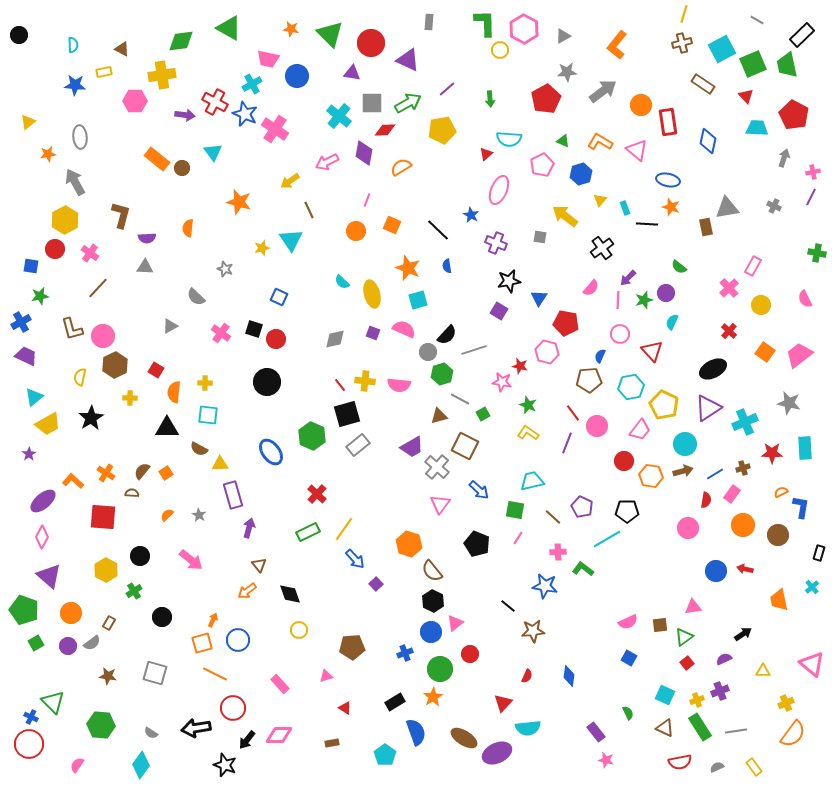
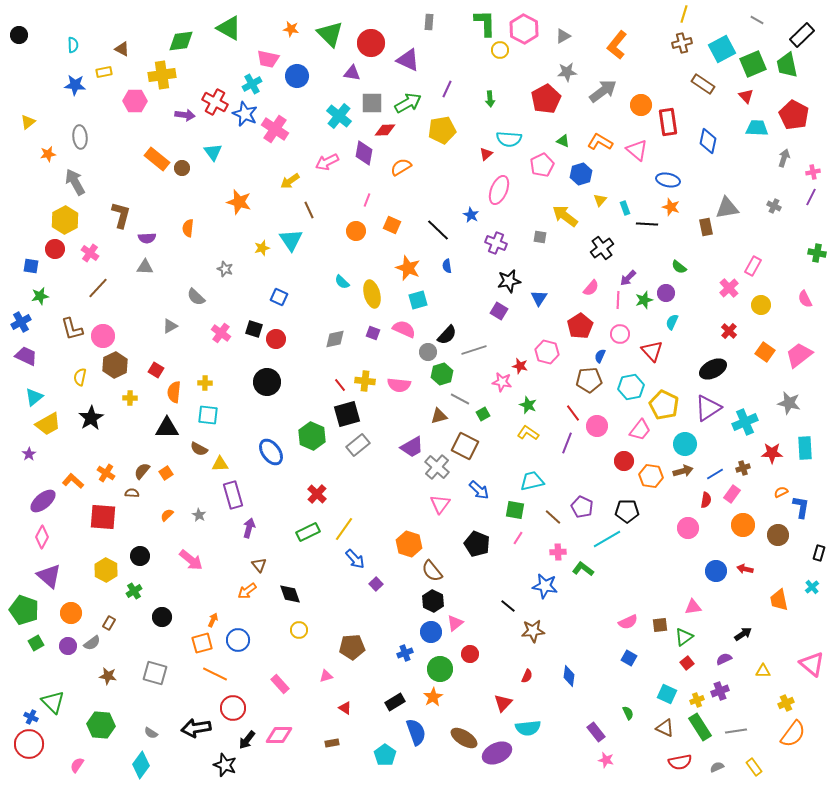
purple line at (447, 89): rotated 24 degrees counterclockwise
red pentagon at (566, 323): moved 14 px right, 3 px down; rotated 30 degrees clockwise
cyan square at (665, 695): moved 2 px right, 1 px up
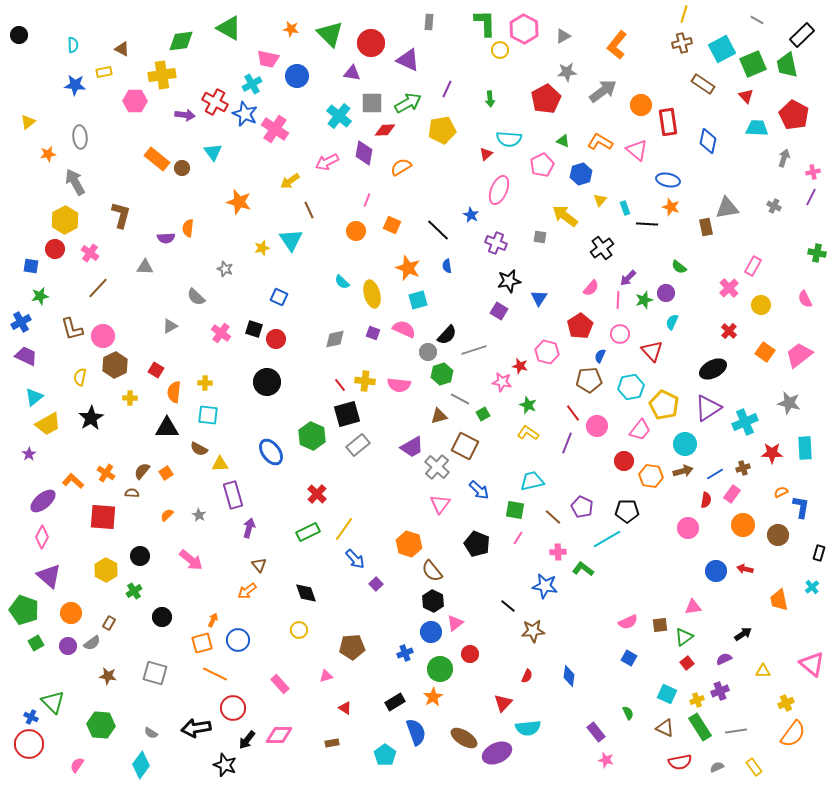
purple semicircle at (147, 238): moved 19 px right
black diamond at (290, 594): moved 16 px right, 1 px up
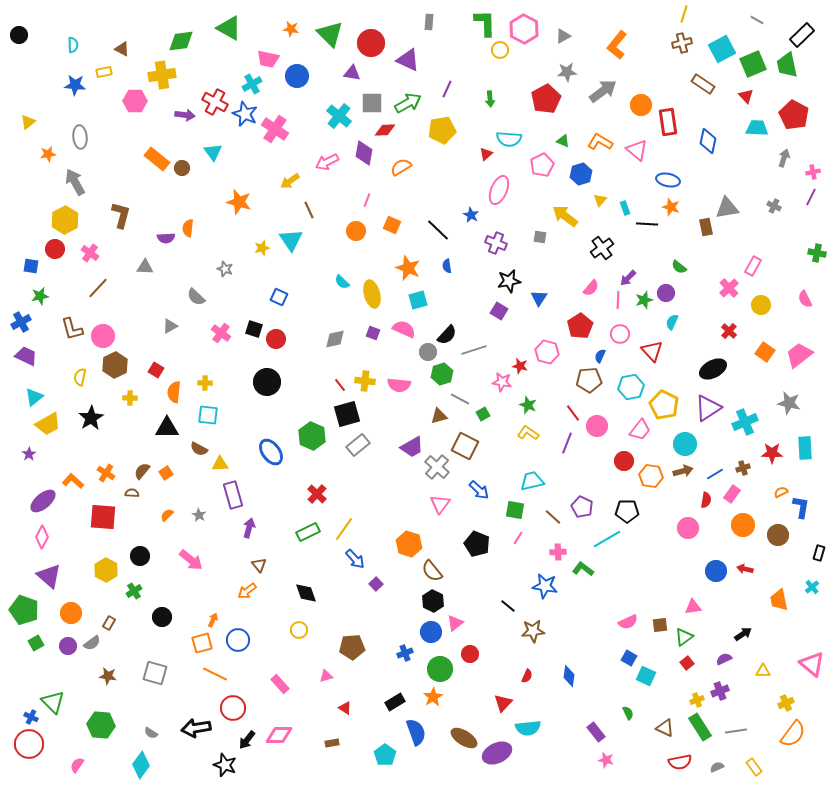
cyan square at (667, 694): moved 21 px left, 18 px up
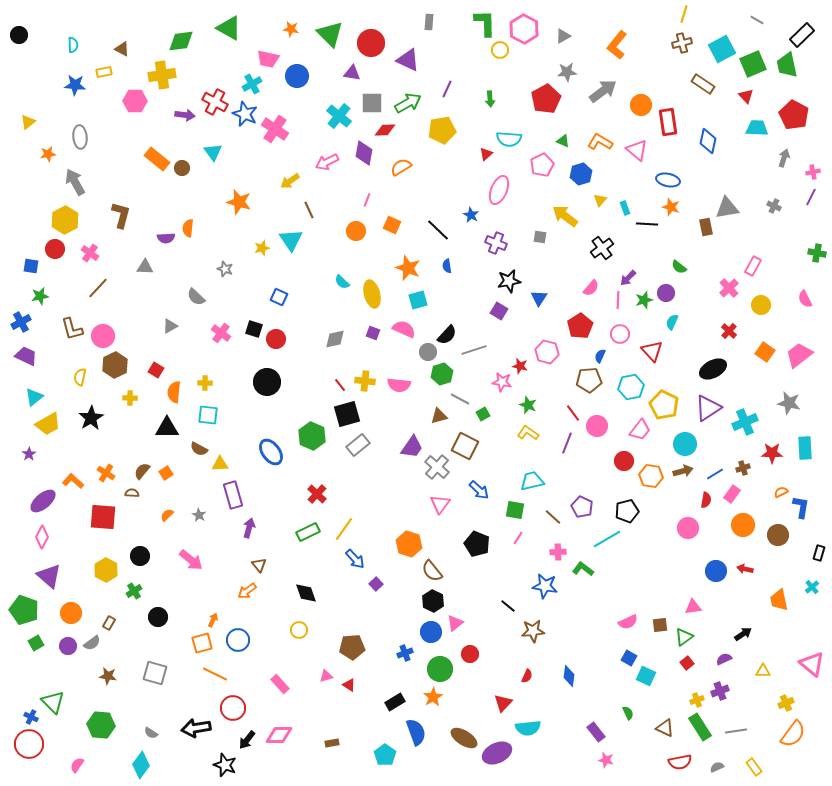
purple trapezoid at (412, 447): rotated 25 degrees counterclockwise
black pentagon at (627, 511): rotated 15 degrees counterclockwise
black circle at (162, 617): moved 4 px left
red triangle at (345, 708): moved 4 px right, 23 px up
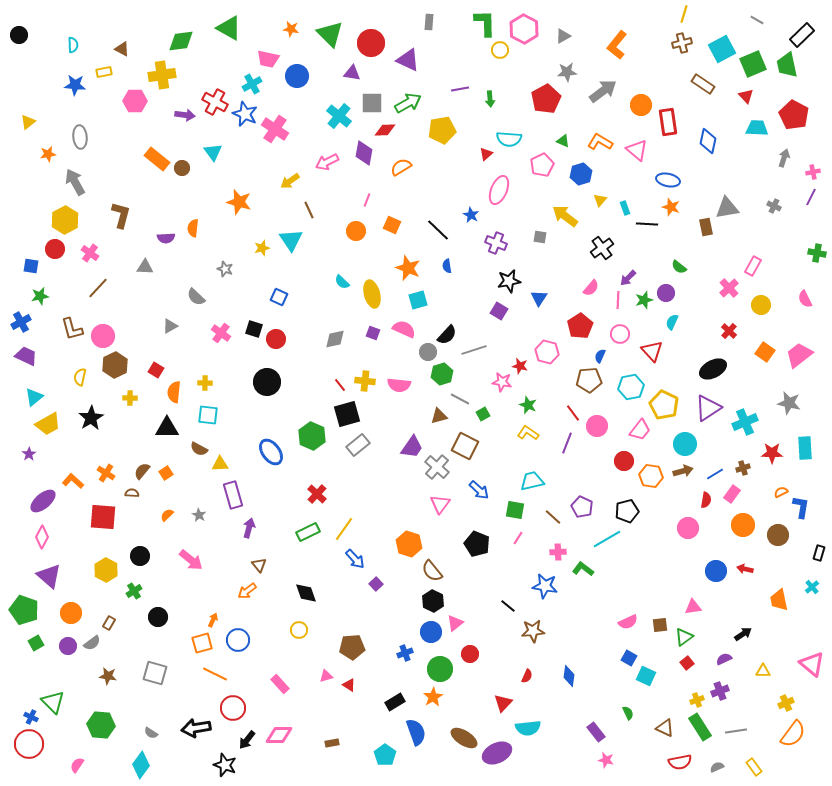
purple line at (447, 89): moved 13 px right; rotated 54 degrees clockwise
orange semicircle at (188, 228): moved 5 px right
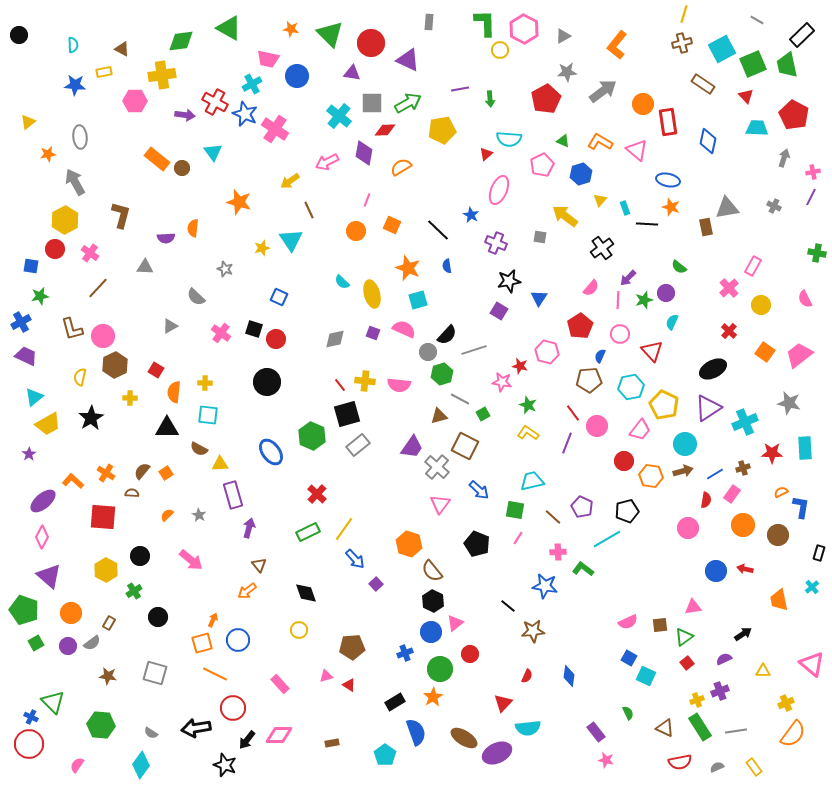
orange circle at (641, 105): moved 2 px right, 1 px up
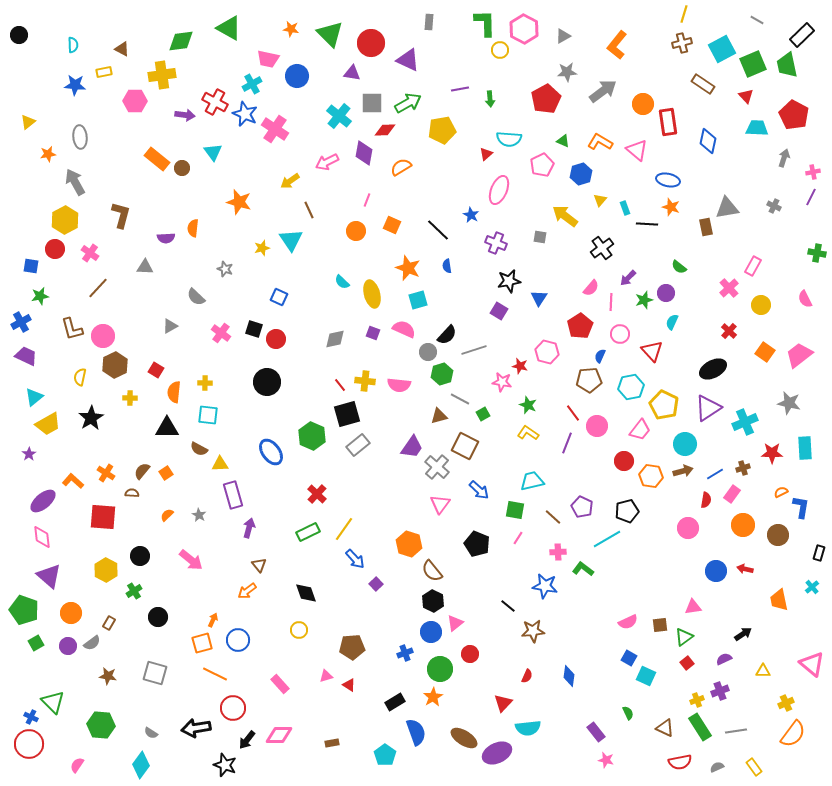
pink line at (618, 300): moved 7 px left, 2 px down
pink diamond at (42, 537): rotated 35 degrees counterclockwise
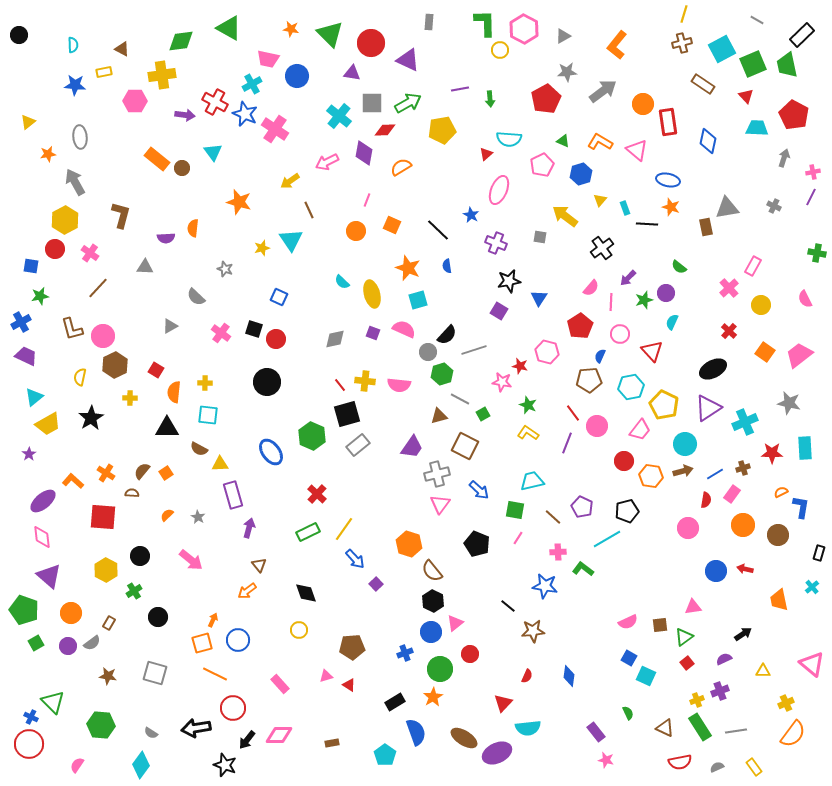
gray cross at (437, 467): moved 7 px down; rotated 35 degrees clockwise
gray star at (199, 515): moved 1 px left, 2 px down
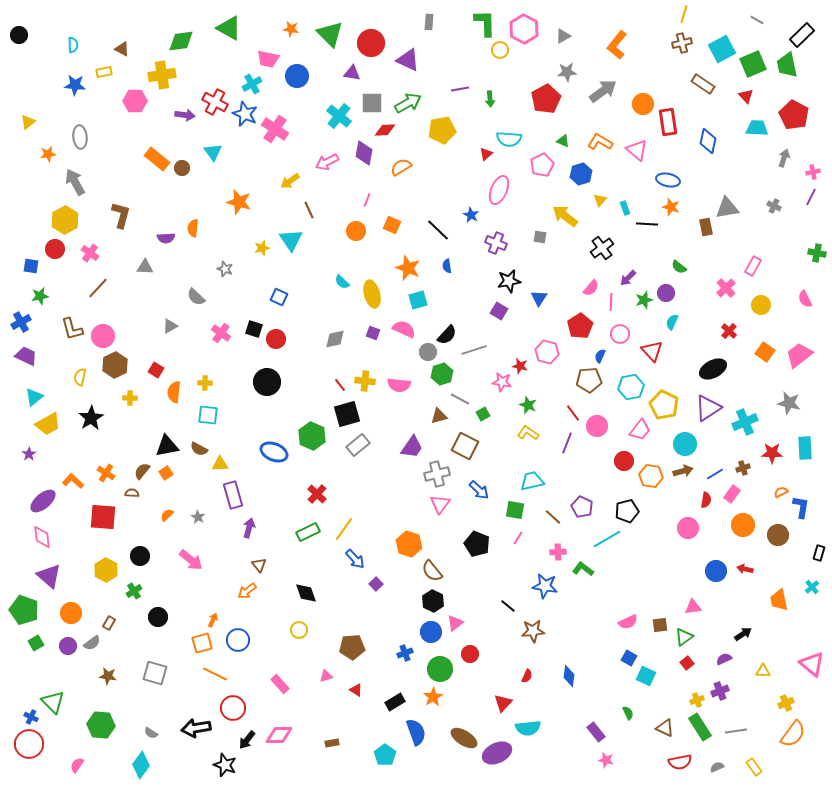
pink cross at (729, 288): moved 3 px left
black triangle at (167, 428): moved 18 px down; rotated 10 degrees counterclockwise
blue ellipse at (271, 452): moved 3 px right; rotated 32 degrees counterclockwise
red triangle at (349, 685): moved 7 px right, 5 px down
